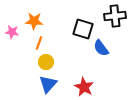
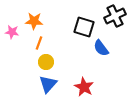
black cross: rotated 20 degrees counterclockwise
black square: moved 1 px right, 2 px up
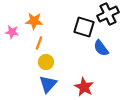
black cross: moved 7 px left, 2 px up
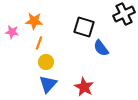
black cross: moved 16 px right
